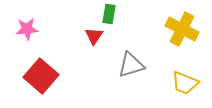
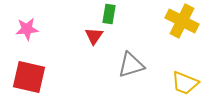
yellow cross: moved 8 px up
red square: moved 12 px left, 1 px down; rotated 28 degrees counterclockwise
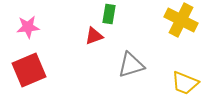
yellow cross: moved 1 px left, 1 px up
pink star: moved 1 px right, 2 px up
red triangle: rotated 36 degrees clockwise
red square: moved 7 px up; rotated 36 degrees counterclockwise
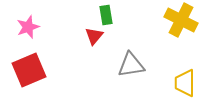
green rectangle: moved 3 px left, 1 px down; rotated 18 degrees counterclockwise
pink star: rotated 15 degrees counterclockwise
red triangle: rotated 30 degrees counterclockwise
gray triangle: rotated 8 degrees clockwise
yellow trapezoid: rotated 68 degrees clockwise
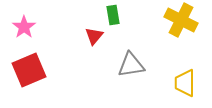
green rectangle: moved 7 px right
pink star: moved 4 px left; rotated 15 degrees counterclockwise
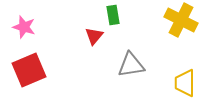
pink star: rotated 20 degrees counterclockwise
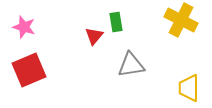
green rectangle: moved 3 px right, 7 px down
yellow trapezoid: moved 4 px right, 5 px down
